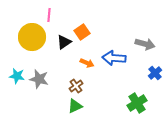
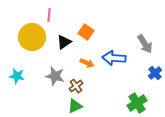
orange square: moved 4 px right; rotated 21 degrees counterclockwise
gray arrow: rotated 42 degrees clockwise
gray star: moved 16 px right, 3 px up
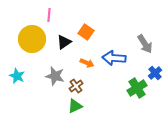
yellow circle: moved 2 px down
cyan star: rotated 14 degrees clockwise
green cross: moved 15 px up
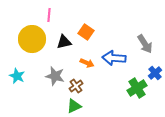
black triangle: rotated 21 degrees clockwise
green triangle: moved 1 px left
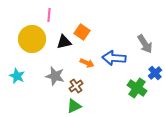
orange square: moved 4 px left
green cross: rotated 24 degrees counterclockwise
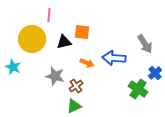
orange square: rotated 28 degrees counterclockwise
cyan star: moved 4 px left, 9 px up
green cross: moved 1 px right, 1 px down
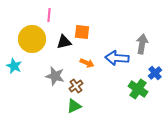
gray arrow: moved 3 px left; rotated 138 degrees counterclockwise
blue arrow: moved 3 px right
cyan star: moved 1 px right, 1 px up
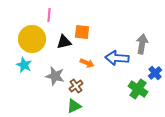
cyan star: moved 10 px right, 1 px up
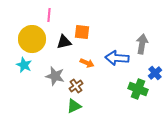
green cross: rotated 12 degrees counterclockwise
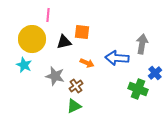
pink line: moved 1 px left
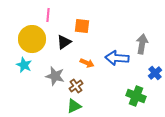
orange square: moved 6 px up
black triangle: rotated 21 degrees counterclockwise
green cross: moved 2 px left, 7 px down
